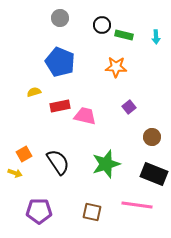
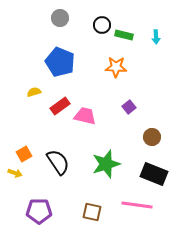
red rectangle: rotated 24 degrees counterclockwise
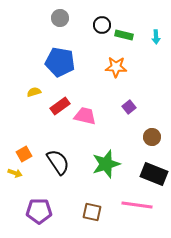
blue pentagon: rotated 12 degrees counterclockwise
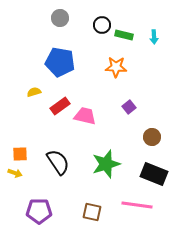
cyan arrow: moved 2 px left
orange square: moved 4 px left; rotated 28 degrees clockwise
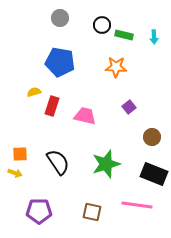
red rectangle: moved 8 px left; rotated 36 degrees counterclockwise
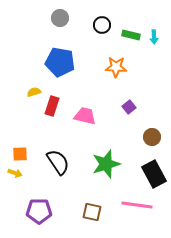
green rectangle: moved 7 px right
black rectangle: rotated 40 degrees clockwise
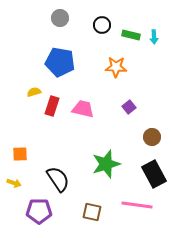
pink trapezoid: moved 2 px left, 7 px up
black semicircle: moved 17 px down
yellow arrow: moved 1 px left, 10 px down
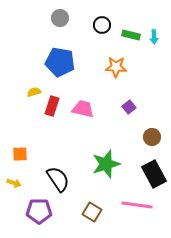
brown square: rotated 18 degrees clockwise
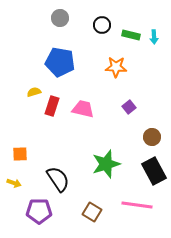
black rectangle: moved 3 px up
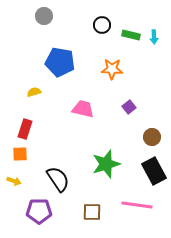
gray circle: moved 16 px left, 2 px up
orange star: moved 4 px left, 2 px down
red rectangle: moved 27 px left, 23 px down
yellow arrow: moved 2 px up
brown square: rotated 30 degrees counterclockwise
